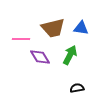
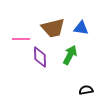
purple diamond: rotated 30 degrees clockwise
black semicircle: moved 9 px right, 2 px down
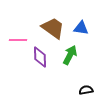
brown trapezoid: rotated 130 degrees counterclockwise
pink line: moved 3 px left, 1 px down
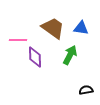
purple diamond: moved 5 px left
